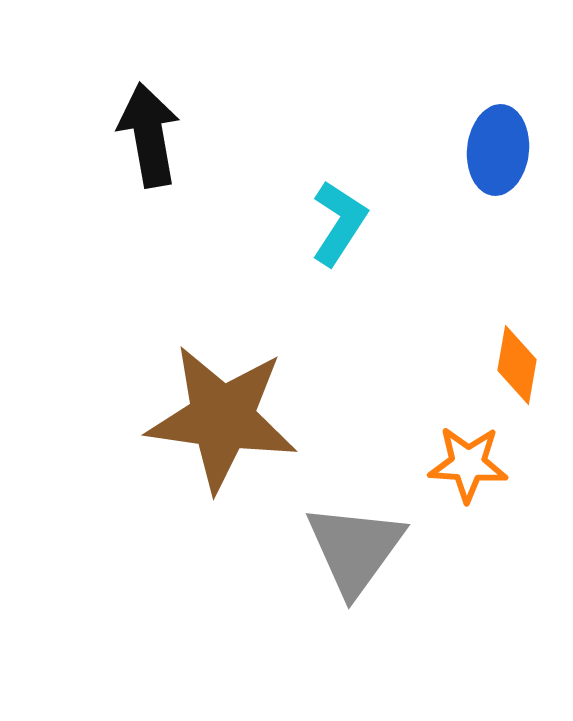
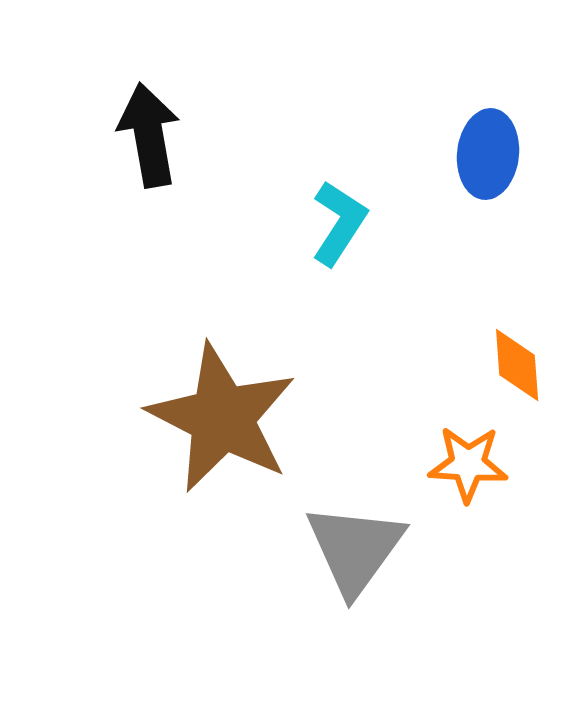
blue ellipse: moved 10 px left, 4 px down
orange diamond: rotated 14 degrees counterclockwise
brown star: rotated 19 degrees clockwise
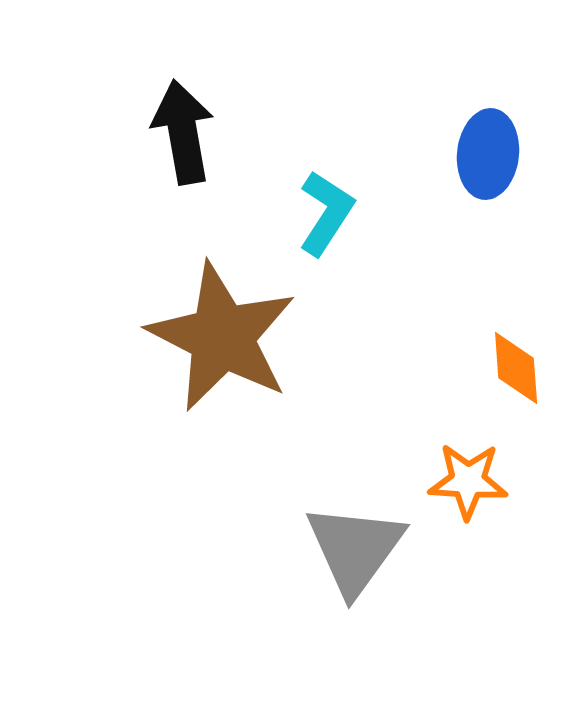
black arrow: moved 34 px right, 3 px up
cyan L-shape: moved 13 px left, 10 px up
orange diamond: moved 1 px left, 3 px down
brown star: moved 81 px up
orange star: moved 17 px down
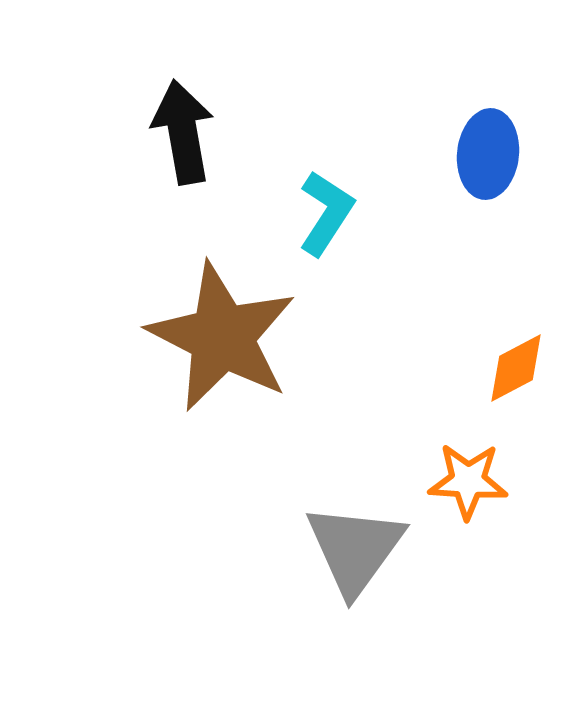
orange diamond: rotated 66 degrees clockwise
